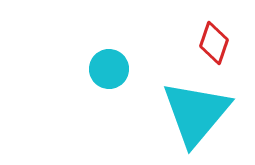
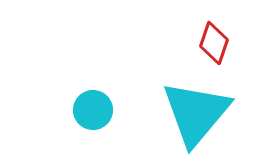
cyan circle: moved 16 px left, 41 px down
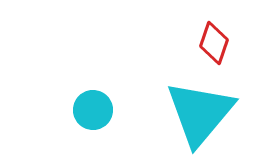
cyan triangle: moved 4 px right
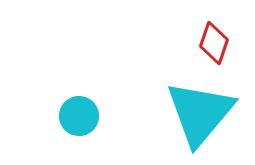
cyan circle: moved 14 px left, 6 px down
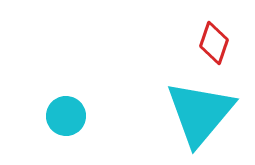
cyan circle: moved 13 px left
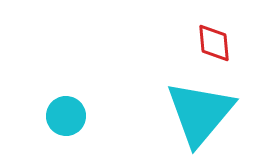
red diamond: rotated 24 degrees counterclockwise
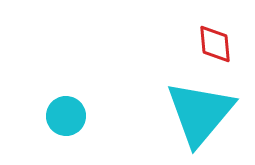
red diamond: moved 1 px right, 1 px down
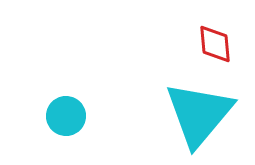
cyan triangle: moved 1 px left, 1 px down
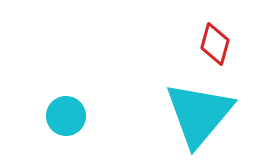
red diamond: rotated 21 degrees clockwise
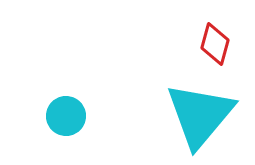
cyan triangle: moved 1 px right, 1 px down
